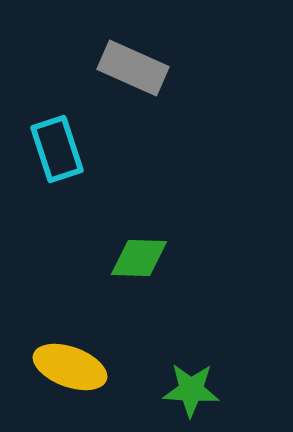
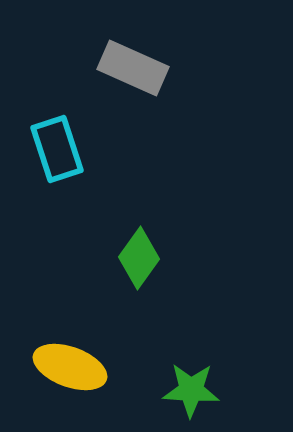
green diamond: rotated 56 degrees counterclockwise
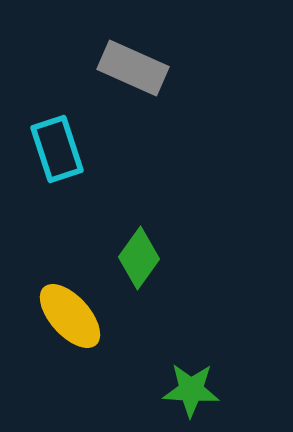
yellow ellipse: moved 51 px up; rotated 28 degrees clockwise
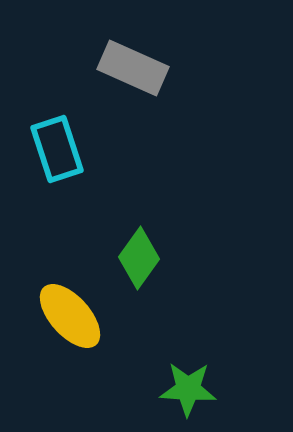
green star: moved 3 px left, 1 px up
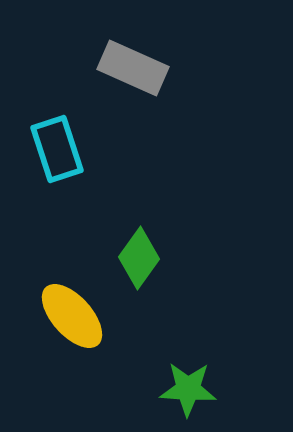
yellow ellipse: moved 2 px right
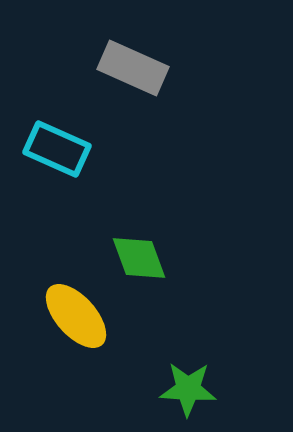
cyan rectangle: rotated 48 degrees counterclockwise
green diamond: rotated 56 degrees counterclockwise
yellow ellipse: moved 4 px right
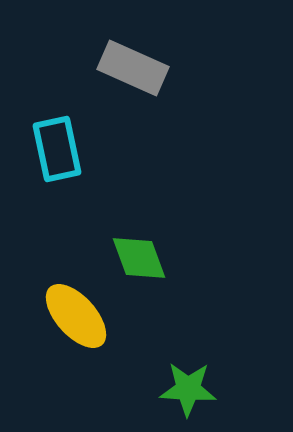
cyan rectangle: rotated 54 degrees clockwise
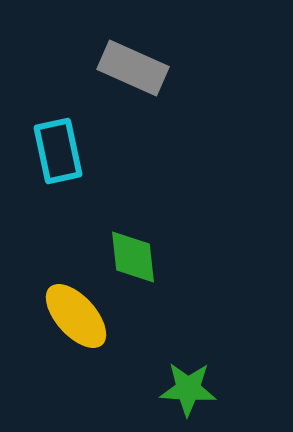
cyan rectangle: moved 1 px right, 2 px down
green diamond: moved 6 px left, 1 px up; rotated 14 degrees clockwise
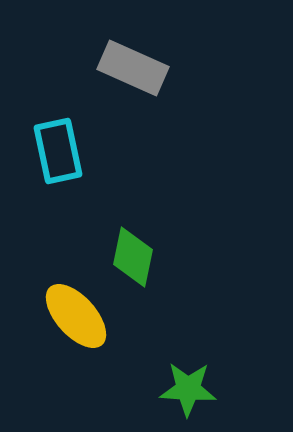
green diamond: rotated 18 degrees clockwise
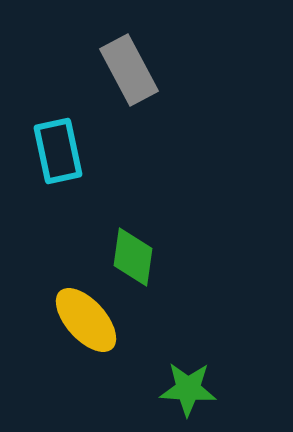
gray rectangle: moved 4 px left, 2 px down; rotated 38 degrees clockwise
green diamond: rotated 4 degrees counterclockwise
yellow ellipse: moved 10 px right, 4 px down
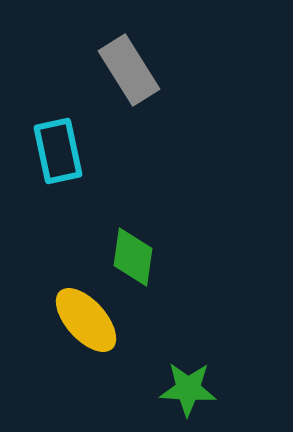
gray rectangle: rotated 4 degrees counterclockwise
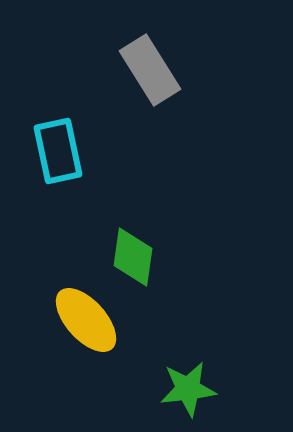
gray rectangle: moved 21 px right
green star: rotated 10 degrees counterclockwise
